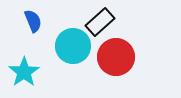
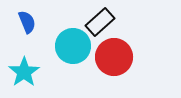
blue semicircle: moved 6 px left, 1 px down
red circle: moved 2 px left
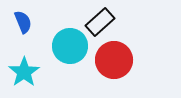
blue semicircle: moved 4 px left
cyan circle: moved 3 px left
red circle: moved 3 px down
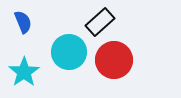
cyan circle: moved 1 px left, 6 px down
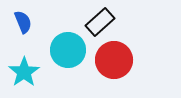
cyan circle: moved 1 px left, 2 px up
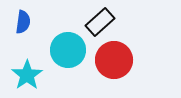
blue semicircle: rotated 30 degrees clockwise
cyan star: moved 3 px right, 3 px down
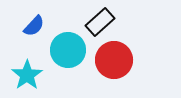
blue semicircle: moved 11 px right, 4 px down; rotated 35 degrees clockwise
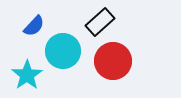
cyan circle: moved 5 px left, 1 px down
red circle: moved 1 px left, 1 px down
